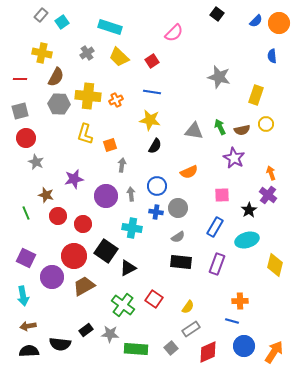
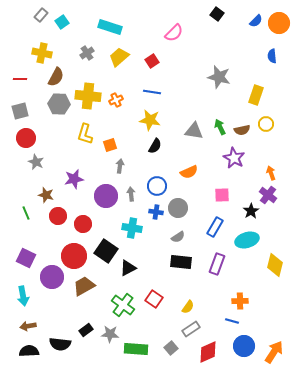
yellow trapezoid at (119, 57): rotated 95 degrees clockwise
gray arrow at (122, 165): moved 2 px left, 1 px down
black star at (249, 210): moved 2 px right, 1 px down
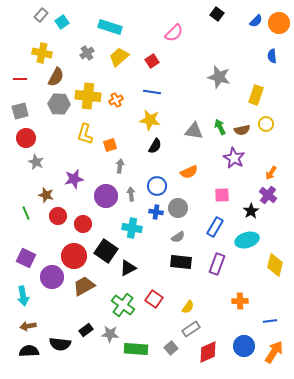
orange arrow at (271, 173): rotated 128 degrees counterclockwise
blue line at (232, 321): moved 38 px right; rotated 24 degrees counterclockwise
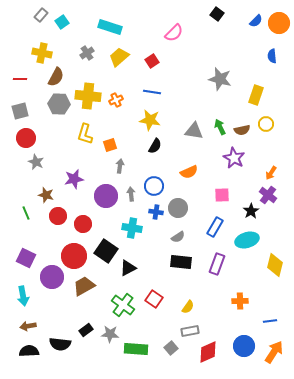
gray star at (219, 77): moved 1 px right, 2 px down
blue circle at (157, 186): moved 3 px left
gray rectangle at (191, 329): moved 1 px left, 2 px down; rotated 24 degrees clockwise
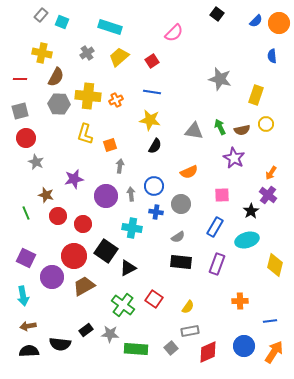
cyan square at (62, 22): rotated 32 degrees counterclockwise
gray circle at (178, 208): moved 3 px right, 4 px up
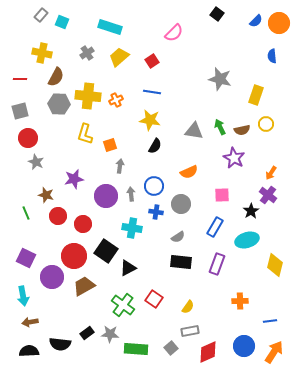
red circle at (26, 138): moved 2 px right
brown arrow at (28, 326): moved 2 px right, 4 px up
black rectangle at (86, 330): moved 1 px right, 3 px down
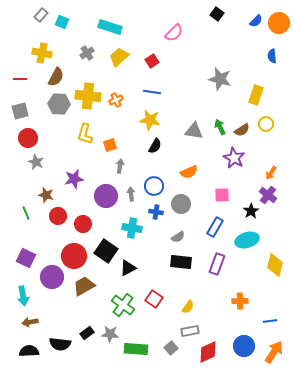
brown semicircle at (242, 130): rotated 21 degrees counterclockwise
